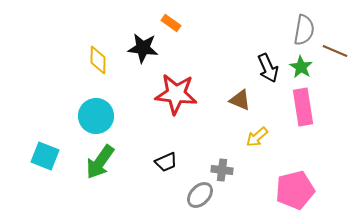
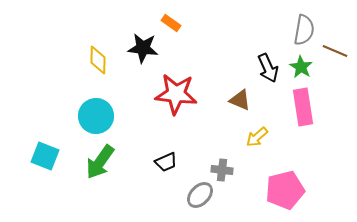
pink pentagon: moved 10 px left
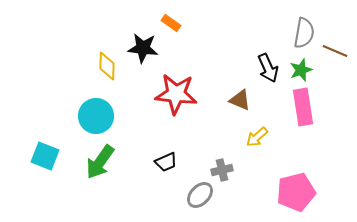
gray semicircle: moved 3 px down
yellow diamond: moved 9 px right, 6 px down
green star: moved 3 px down; rotated 20 degrees clockwise
gray cross: rotated 20 degrees counterclockwise
pink pentagon: moved 11 px right, 2 px down
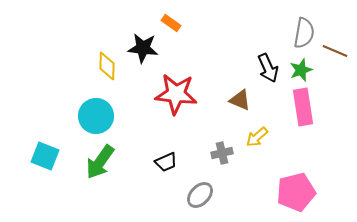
gray cross: moved 17 px up
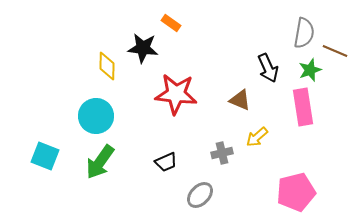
green star: moved 9 px right
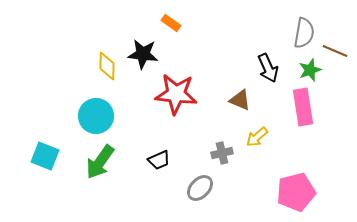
black star: moved 6 px down
black trapezoid: moved 7 px left, 2 px up
gray ellipse: moved 7 px up
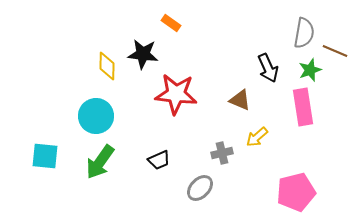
cyan square: rotated 16 degrees counterclockwise
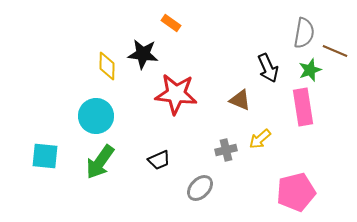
yellow arrow: moved 3 px right, 2 px down
gray cross: moved 4 px right, 3 px up
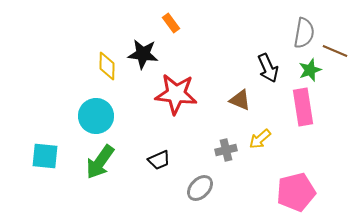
orange rectangle: rotated 18 degrees clockwise
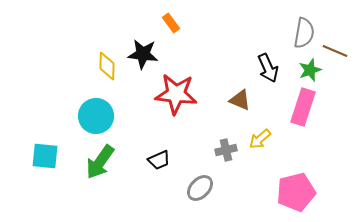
pink rectangle: rotated 27 degrees clockwise
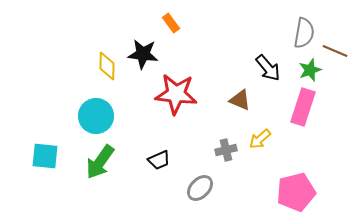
black arrow: rotated 16 degrees counterclockwise
